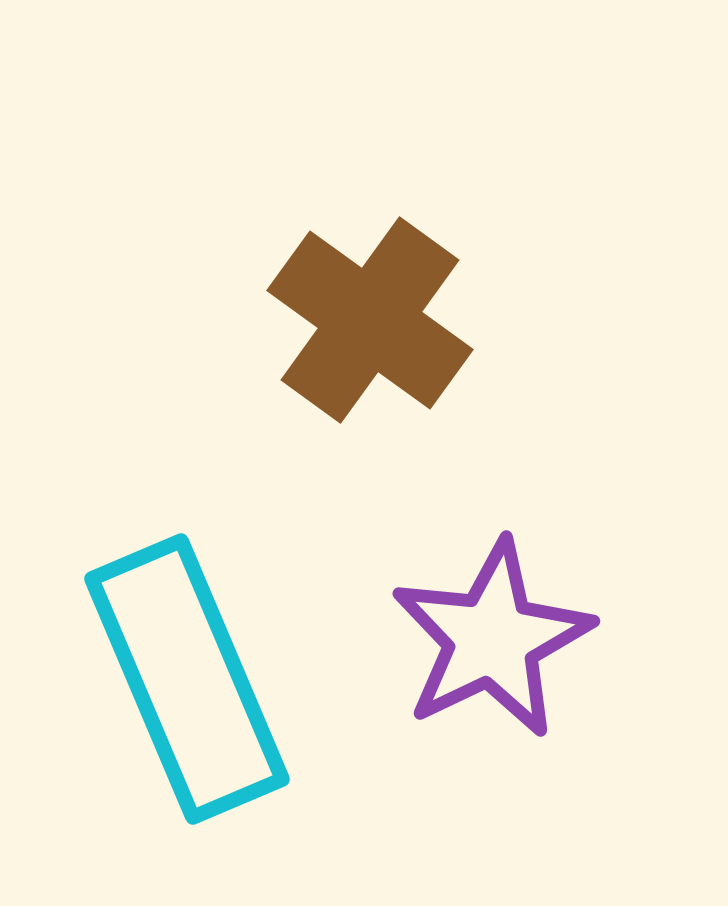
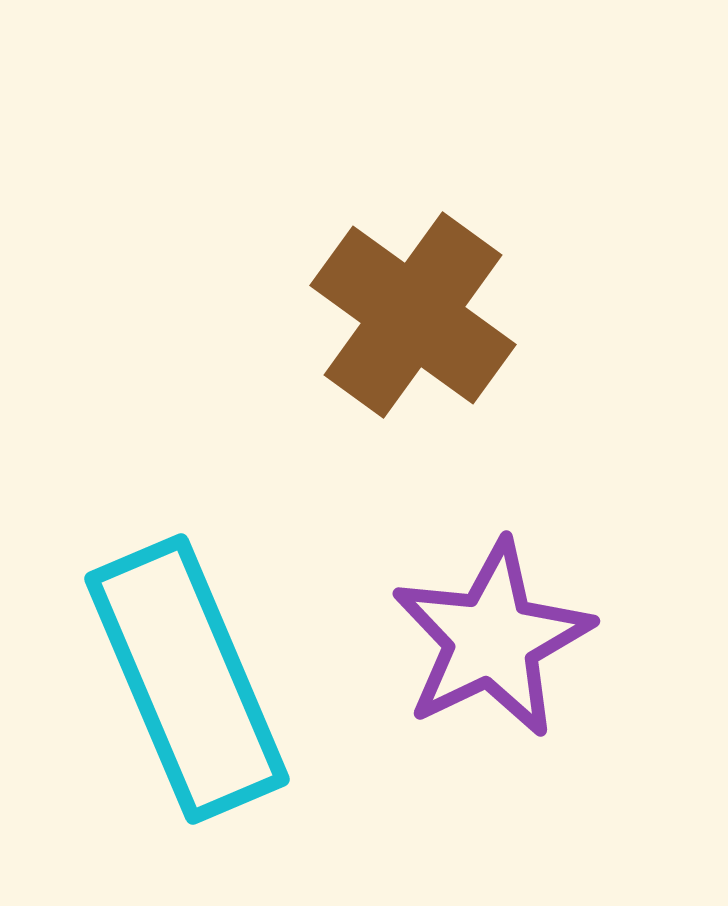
brown cross: moved 43 px right, 5 px up
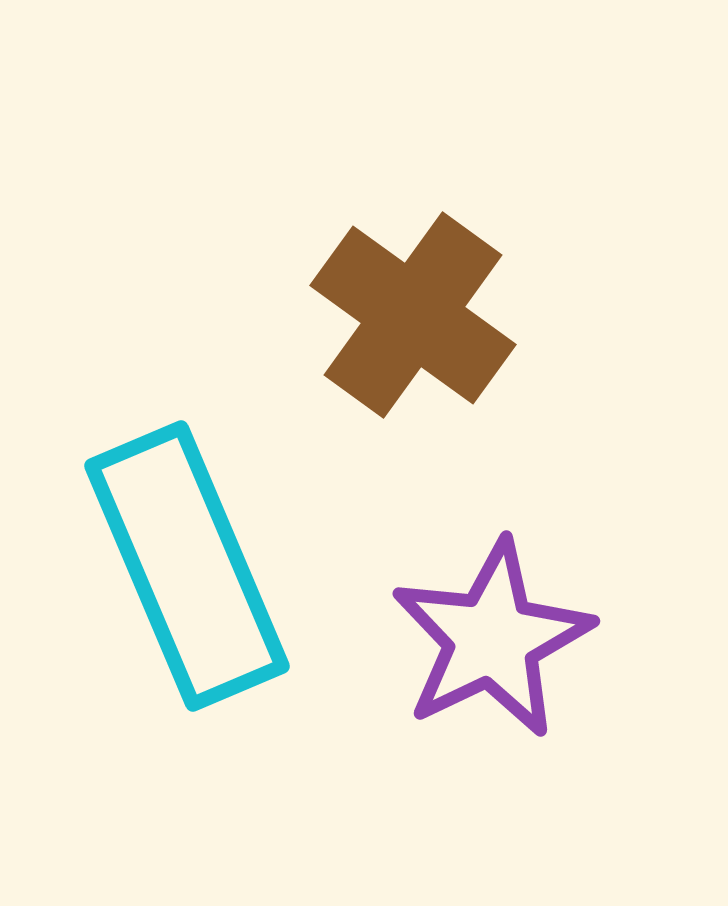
cyan rectangle: moved 113 px up
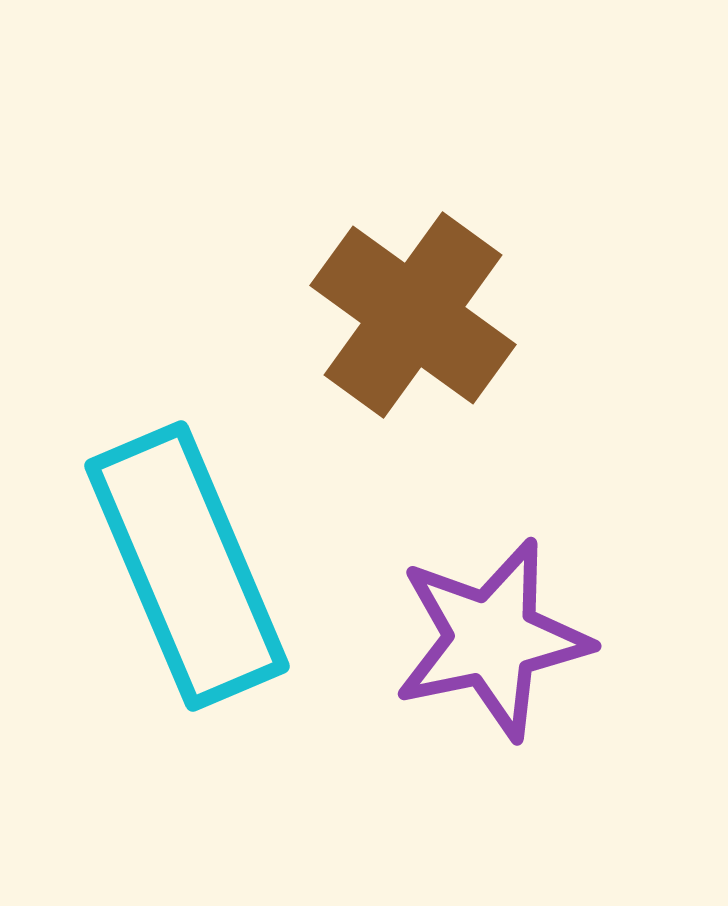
purple star: rotated 14 degrees clockwise
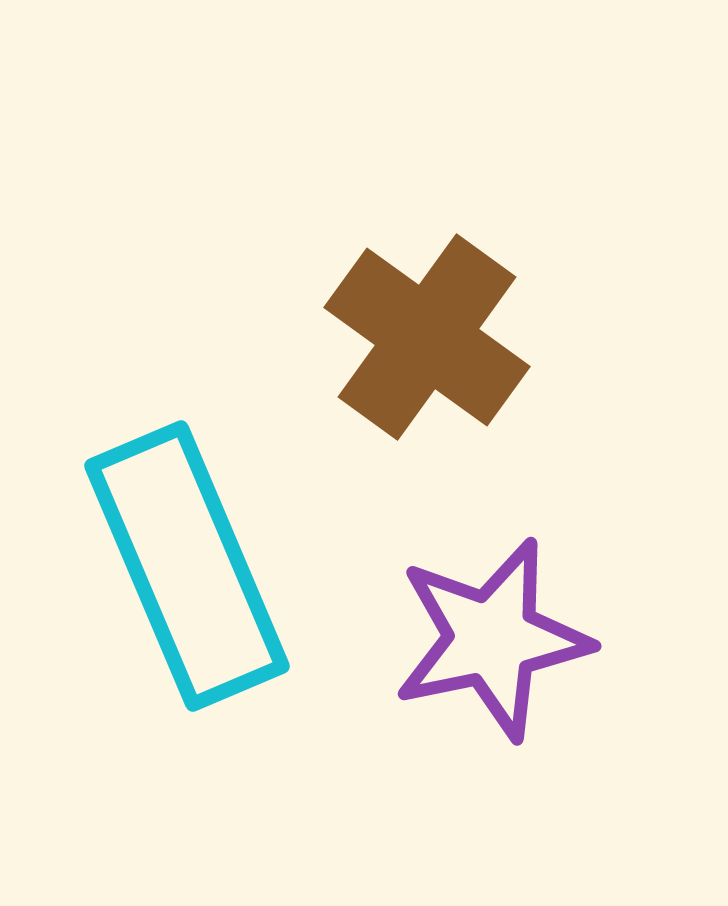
brown cross: moved 14 px right, 22 px down
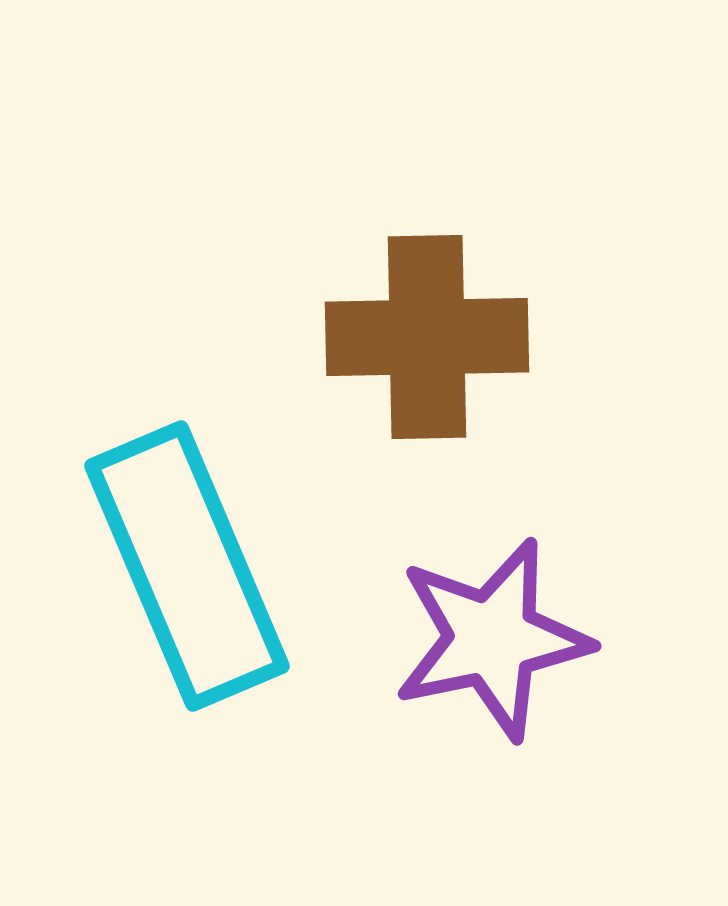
brown cross: rotated 37 degrees counterclockwise
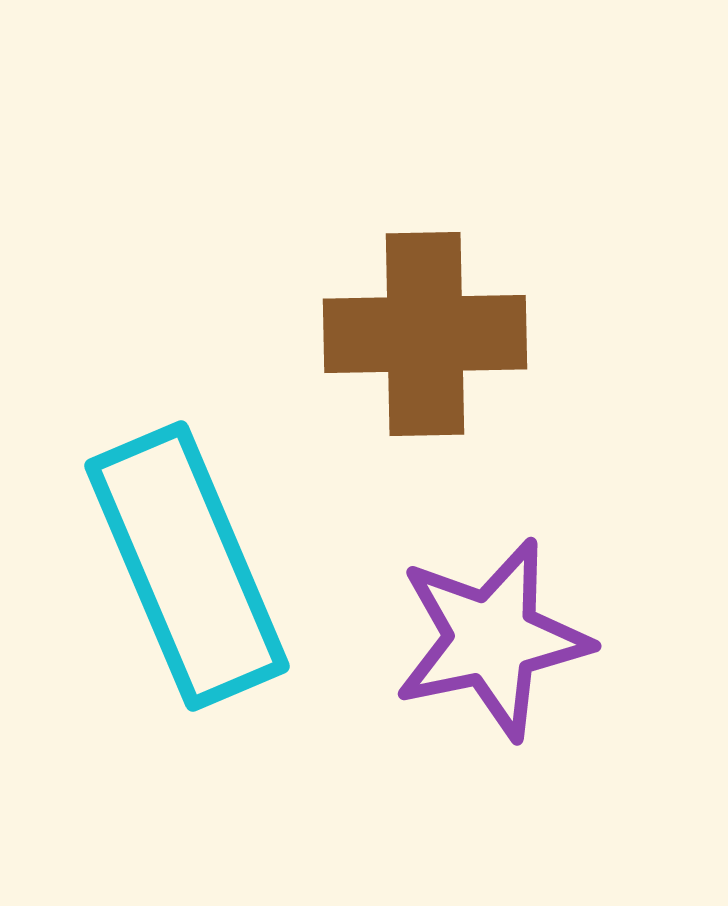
brown cross: moved 2 px left, 3 px up
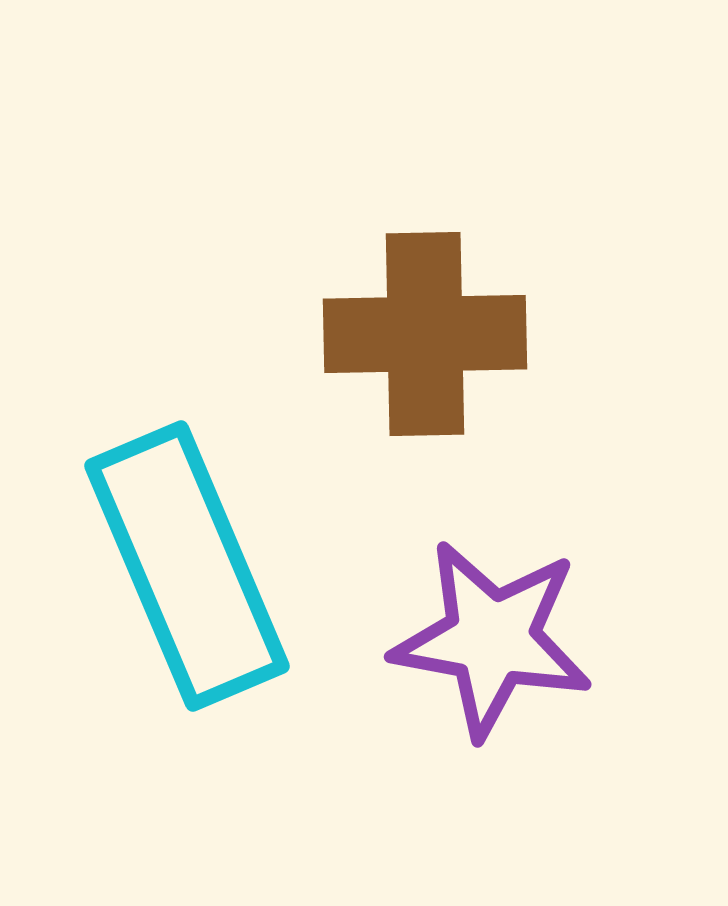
purple star: rotated 22 degrees clockwise
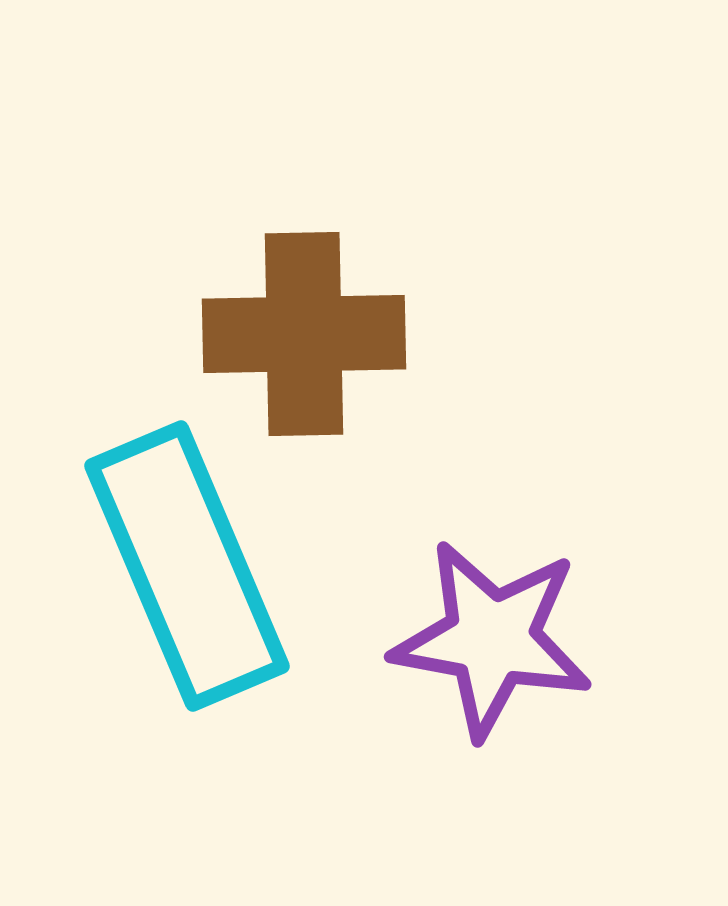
brown cross: moved 121 px left
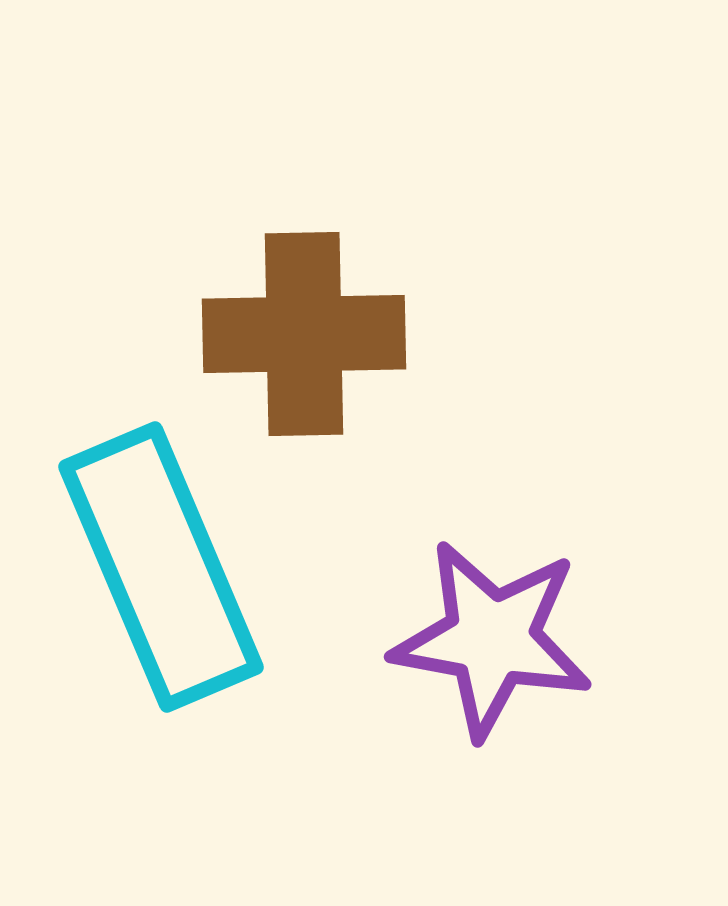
cyan rectangle: moved 26 px left, 1 px down
